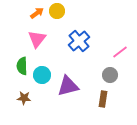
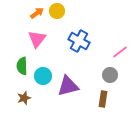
blue cross: rotated 20 degrees counterclockwise
cyan circle: moved 1 px right, 1 px down
brown star: rotated 24 degrees counterclockwise
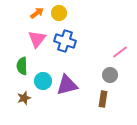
yellow circle: moved 2 px right, 2 px down
blue cross: moved 14 px left; rotated 10 degrees counterclockwise
cyan circle: moved 5 px down
purple triangle: moved 1 px left, 1 px up
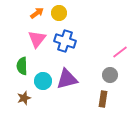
purple triangle: moved 6 px up
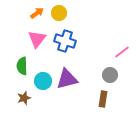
pink line: moved 2 px right
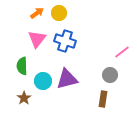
brown star: rotated 16 degrees counterclockwise
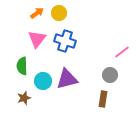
brown star: rotated 16 degrees clockwise
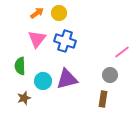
green semicircle: moved 2 px left
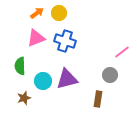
pink triangle: moved 1 px left, 1 px up; rotated 30 degrees clockwise
brown rectangle: moved 5 px left
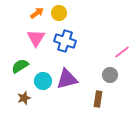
pink triangle: rotated 36 degrees counterclockwise
green semicircle: rotated 60 degrees clockwise
